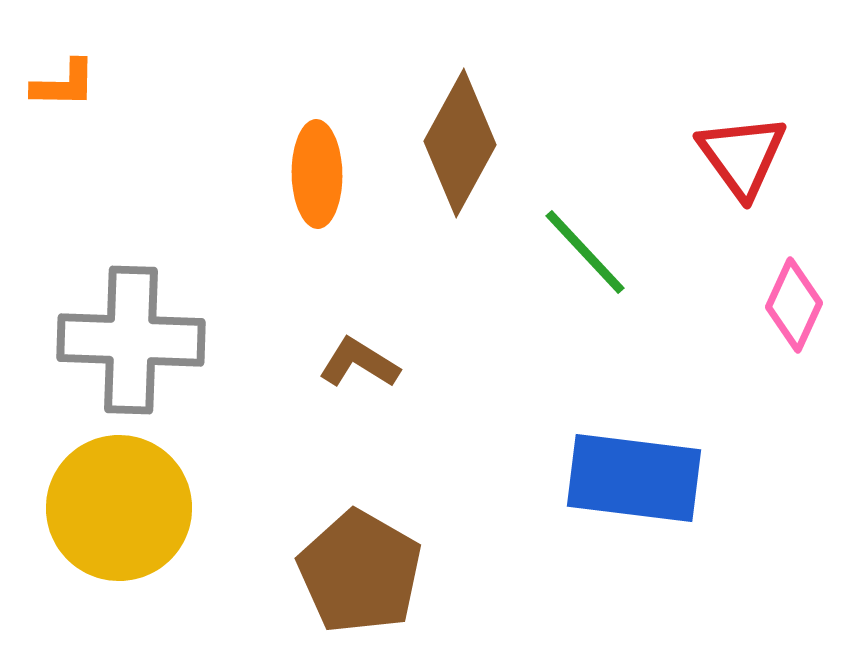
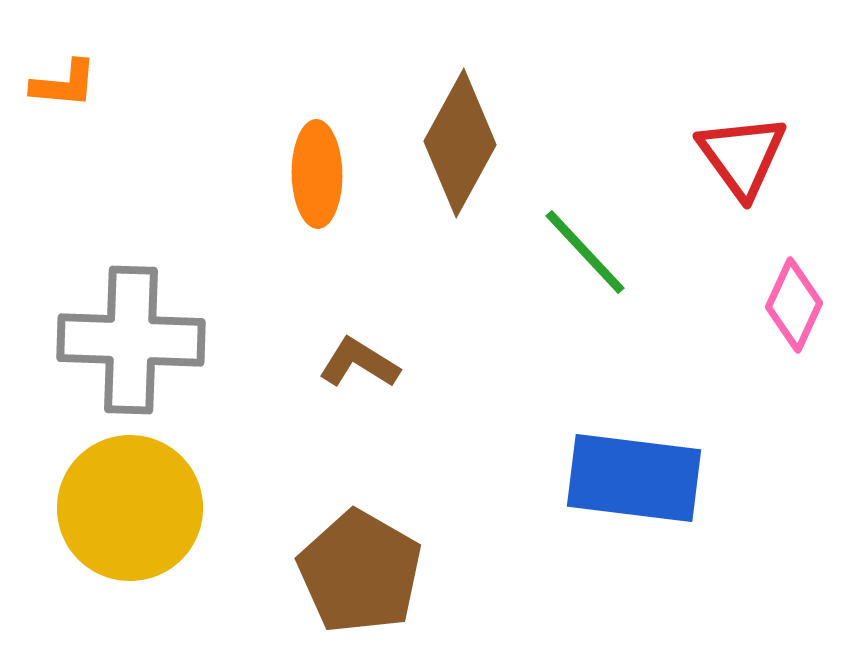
orange L-shape: rotated 4 degrees clockwise
yellow circle: moved 11 px right
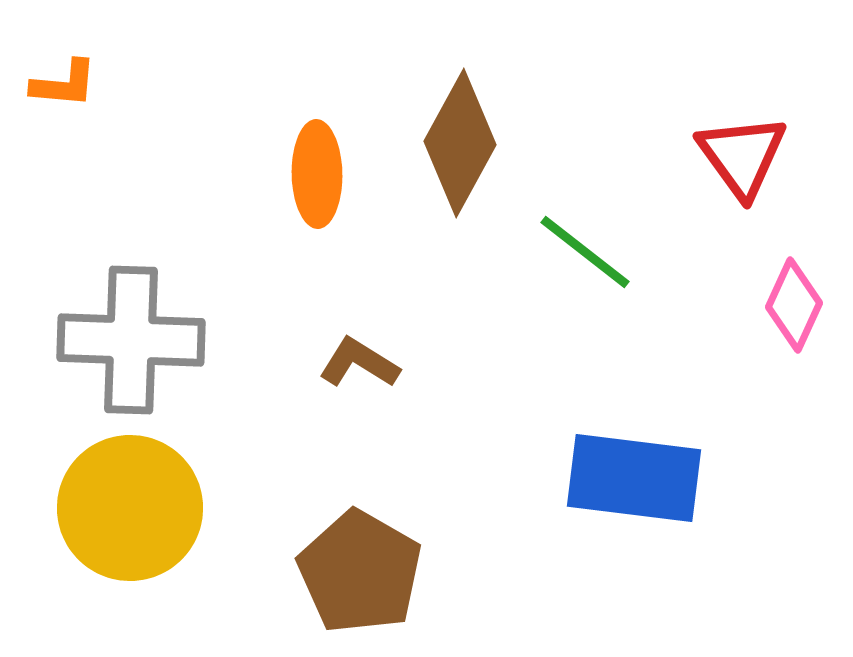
green line: rotated 9 degrees counterclockwise
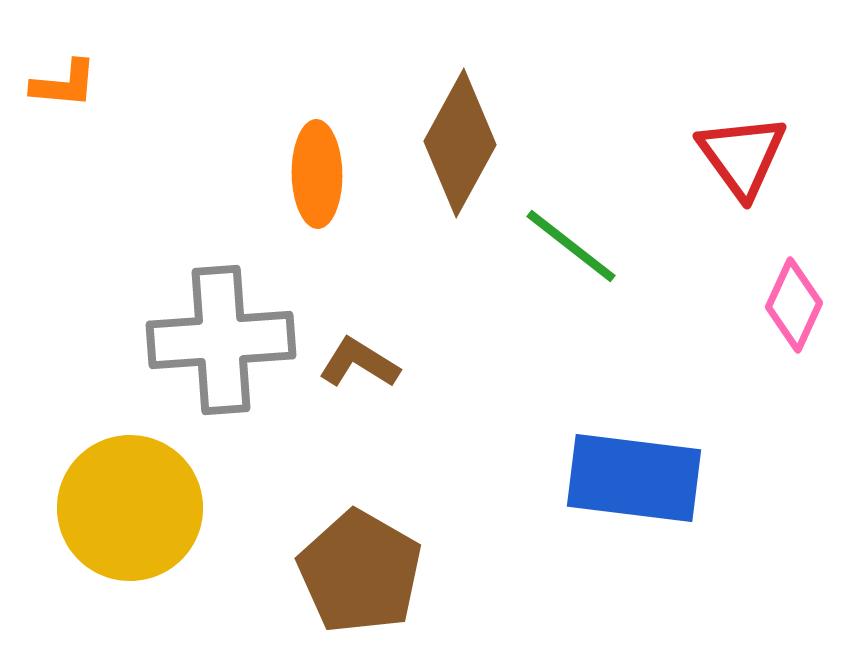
green line: moved 14 px left, 6 px up
gray cross: moved 90 px right; rotated 6 degrees counterclockwise
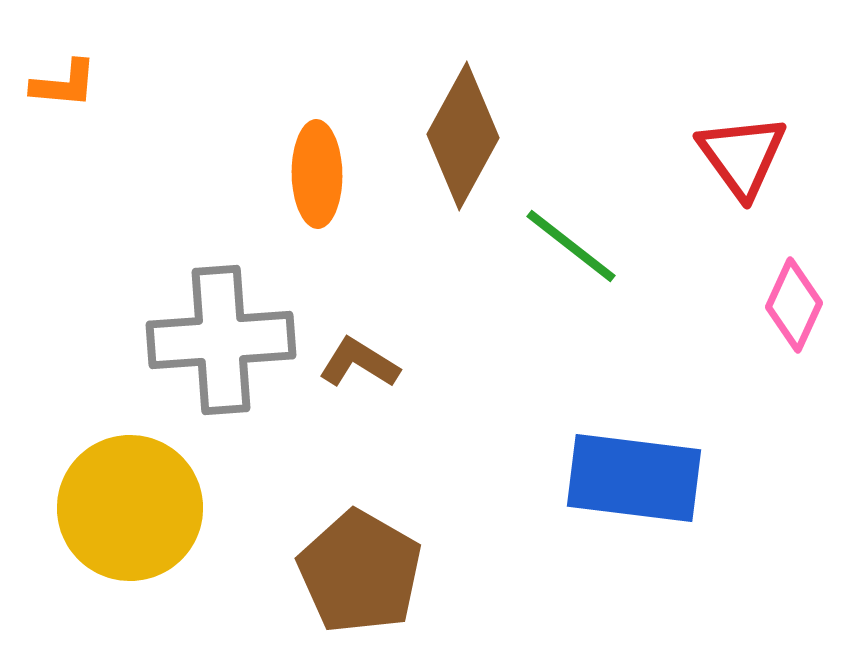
brown diamond: moved 3 px right, 7 px up
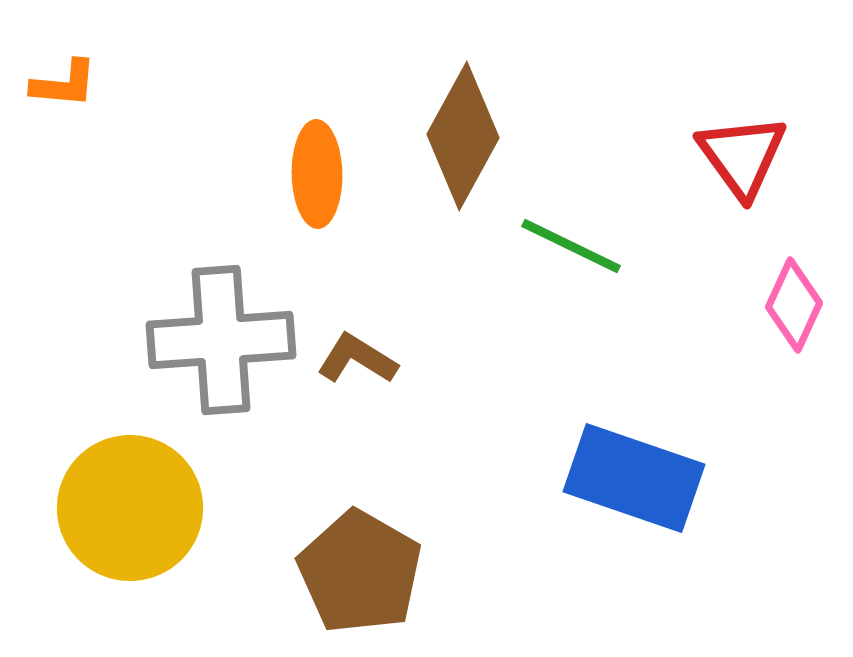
green line: rotated 12 degrees counterclockwise
brown L-shape: moved 2 px left, 4 px up
blue rectangle: rotated 12 degrees clockwise
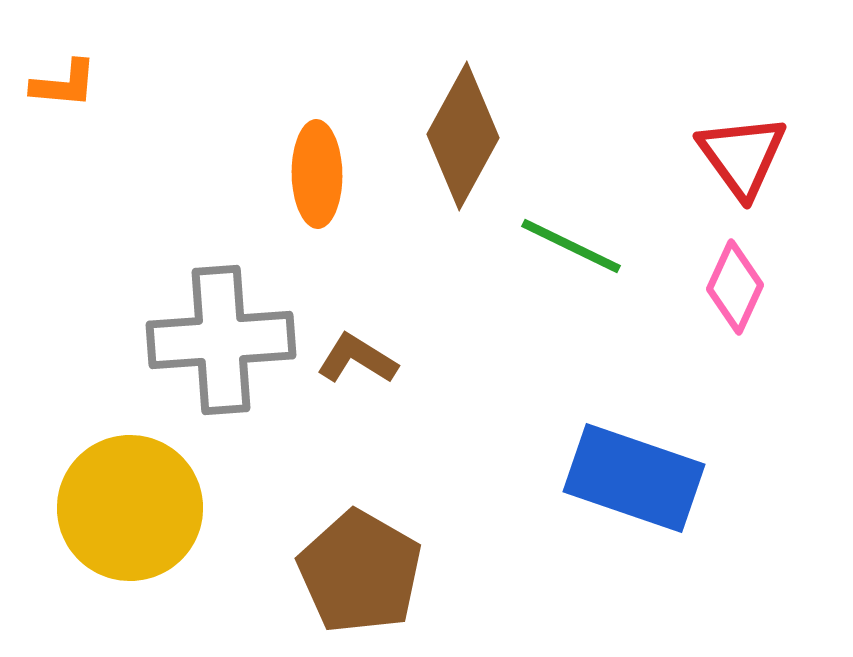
pink diamond: moved 59 px left, 18 px up
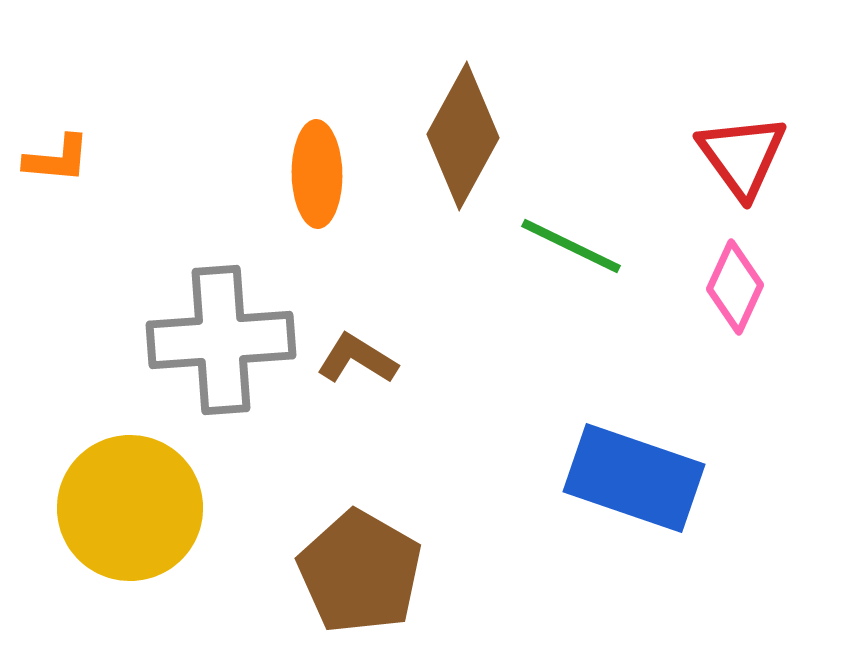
orange L-shape: moved 7 px left, 75 px down
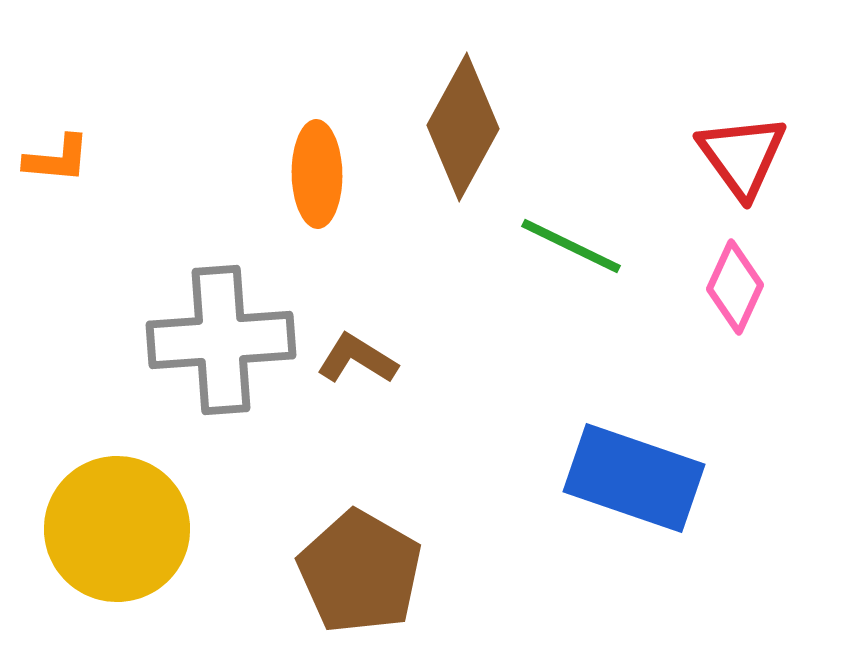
brown diamond: moved 9 px up
yellow circle: moved 13 px left, 21 px down
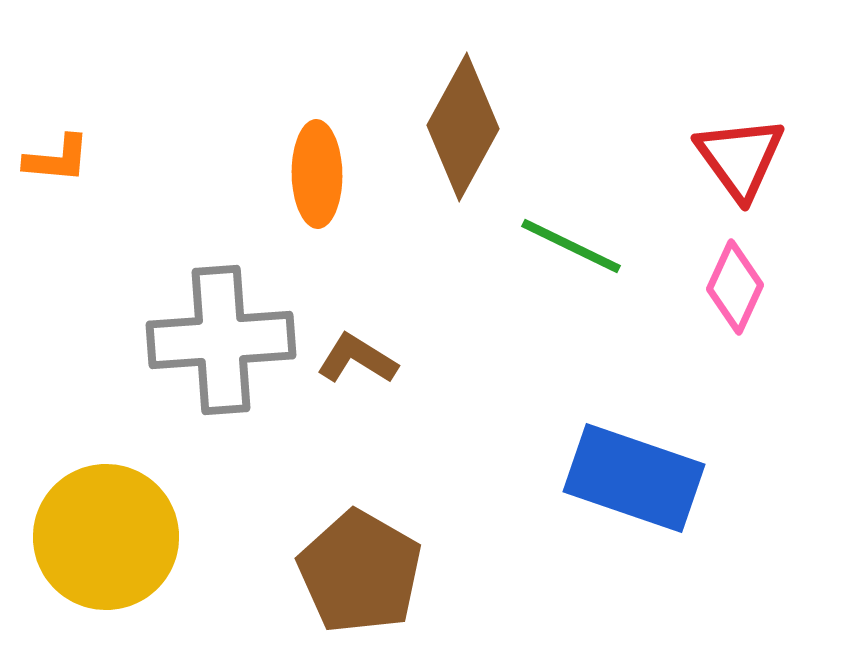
red triangle: moved 2 px left, 2 px down
yellow circle: moved 11 px left, 8 px down
